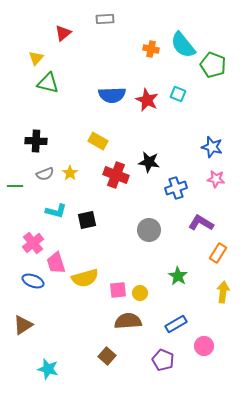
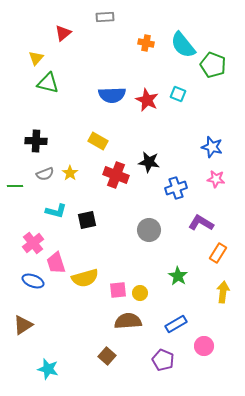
gray rectangle: moved 2 px up
orange cross: moved 5 px left, 6 px up
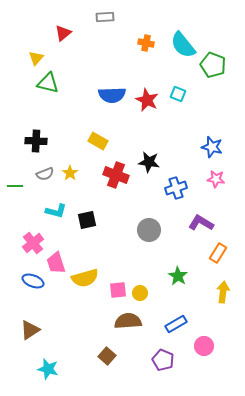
brown triangle: moved 7 px right, 5 px down
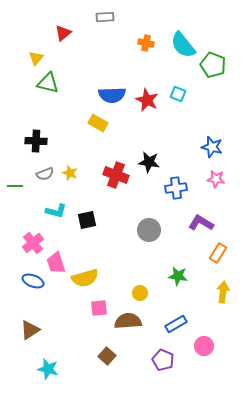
yellow rectangle: moved 18 px up
yellow star: rotated 14 degrees counterclockwise
blue cross: rotated 10 degrees clockwise
green star: rotated 24 degrees counterclockwise
pink square: moved 19 px left, 18 px down
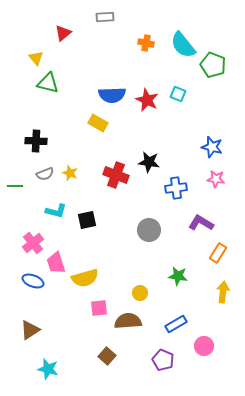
yellow triangle: rotated 21 degrees counterclockwise
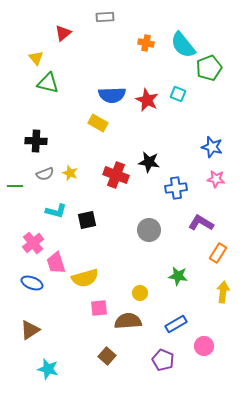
green pentagon: moved 4 px left, 3 px down; rotated 30 degrees clockwise
blue ellipse: moved 1 px left, 2 px down
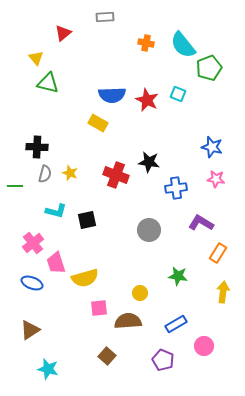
black cross: moved 1 px right, 6 px down
gray semicircle: rotated 54 degrees counterclockwise
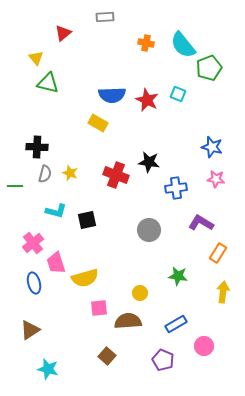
blue ellipse: moved 2 px right; rotated 55 degrees clockwise
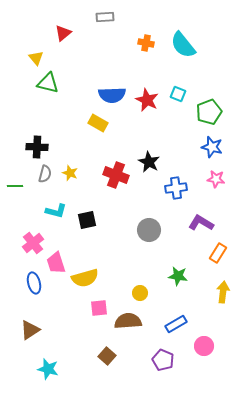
green pentagon: moved 44 px down
black star: rotated 20 degrees clockwise
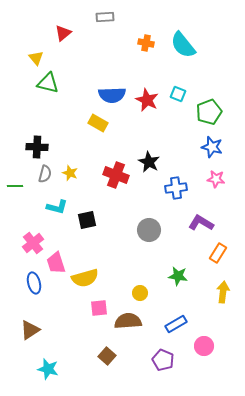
cyan L-shape: moved 1 px right, 4 px up
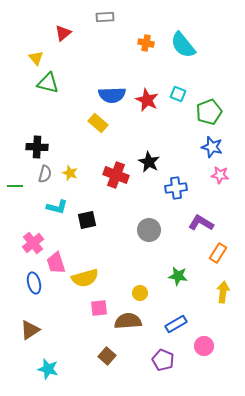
yellow rectangle: rotated 12 degrees clockwise
pink star: moved 4 px right, 4 px up
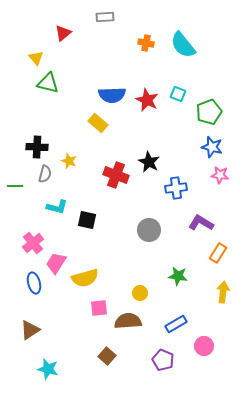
yellow star: moved 1 px left, 12 px up
black square: rotated 24 degrees clockwise
pink trapezoid: rotated 50 degrees clockwise
